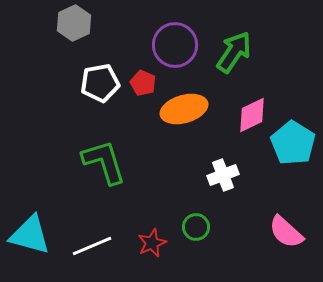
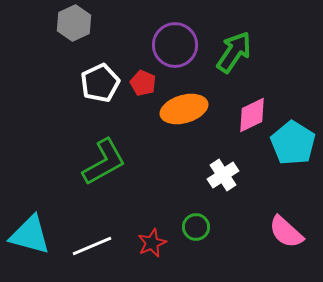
white pentagon: rotated 15 degrees counterclockwise
green L-shape: rotated 78 degrees clockwise
white cross: rotated 12 degrees counterclockwise
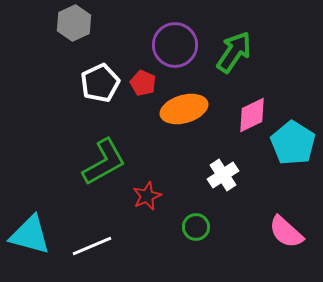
red star: moved 5 px left, 47 px up
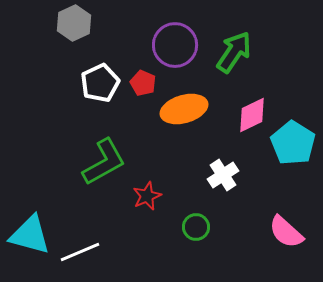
white line: moved 12 px left, 6 px down
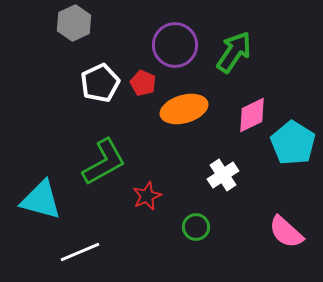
cyan triangle: moved 11 px right, 35 px up
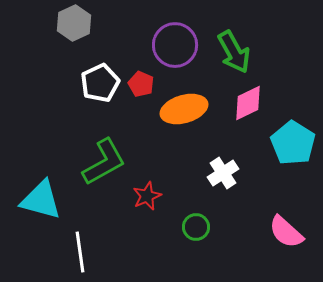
green arrow: rotated 117 degrees clockwise
red pentagon: moved 2 px left, 1 px down
pink diamond: moved 4 px left, 12 px up
white cross: moved 2 px up
white line: rotated 75 degrees counterclockwise
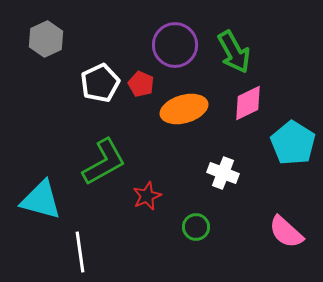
gray hexagon: moved 28 px left, 16 px down
white cross: rotated 36 degrees counterclockwise
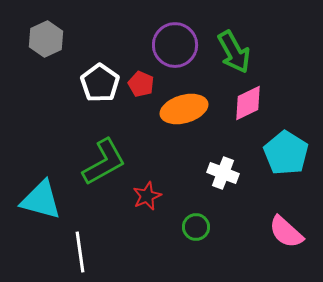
white pentagon: rotated 12 degrees counterclockwise
cyan pentagon: moved 7 px left, 10 px down
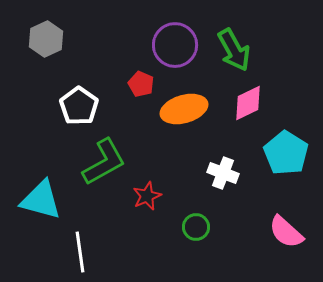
green arrow: moved 2 px up
white pentagon: moved 21 px left, 23 px down
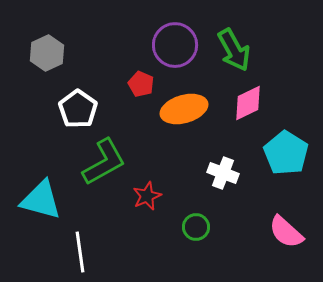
gray hexagon: moved 1 px right, 14 px down
white pentagon: moved 1 px left, 3 px down
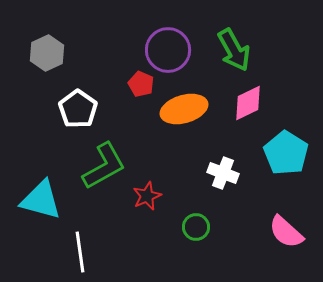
purple circle: moved 7 px left, 5 px down
green L-shape: moved 4 px down
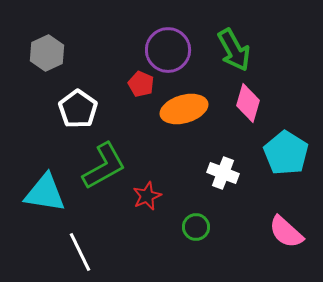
pink diamond: rotated 48 degrees counterclockwise
cyan triangle: moved 4 px right, 7 px up; rotated 6 degrees counterclockwise
white line: rotated 18 degrees counterclockwise
